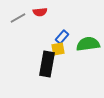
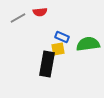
blue rectangle: rotated 72 degrees clockwise
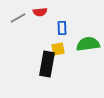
blue rectangle: moved 9 px up; rotated 64 degrees clockwise
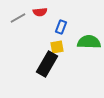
blue rectangle: moved 1 px left, 1 px up; rotated 24 degrees clockwise
green semicircle: moved 1 px right, 2 px up; rotated 10 degrees clockwise
yellow square: moved 1 px left, 2 px up
black rectangle: rotated 20 degrees clockwise
